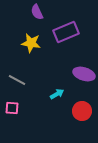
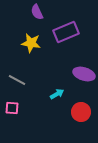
red circle: moved 1 px left, 1 px down
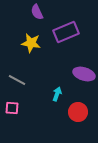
cyan arrow: rotated 40 degrees counterclockwise
red circle: moved 3 px left
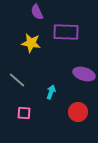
purple rectangle: rotated 25 degrees clockwise
gray line: rotated 12 degrees clockwise
cyan arrow: moved 6 px left, 2 px up
pink square: moved 12 px right, 5 px down
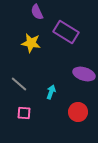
purple rectangle: rotated 30 degrees clockwise
gray line: moved 2 px right, 4 px down
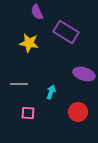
yellow star: moved 2 px left
gray line: rotated 42 degrees counterclockwise
pink square: moved 4 px right
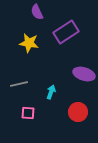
purple rectangle: rotated 65 degrees counterclockwise
gray line: rotated 12 degrees counterclockwise
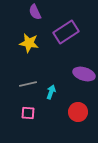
purple semicircle: moved 2 px left
gray line: moved 9 px right
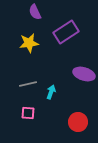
yellow star: rotated 18 degrees counterclockwise
red circle: moved 10 px down
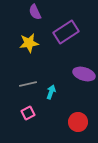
pink square: rotated 32 degrees counterclockwise
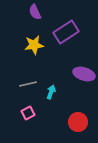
yellow star: moved 5 px right, 2 px down
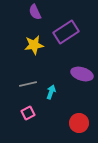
purple ellipse: moved 2 px left
red circle: moved 1 px right, 1 px down
